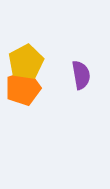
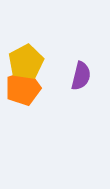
purple semicircle: moved 1 px down; rotated 24 degrees clockwise
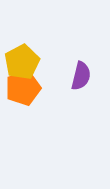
yellow pentagon: moved 4 px left
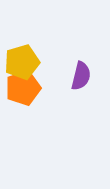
yellow pentagon: rotated 12 degrees clockwise
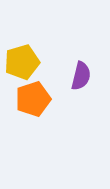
orange pentagon: moved 10 px right, 11 px down
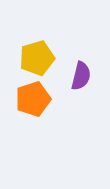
yellow pentagon: moved 15 px right, 4 px up
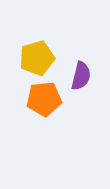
orange pentagon: moved 11 px right; rotated 12 degrees clockwise
